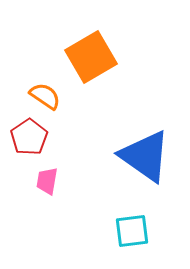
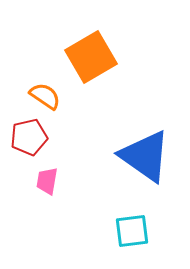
red pentagon: rotated 21 degrees clockwise
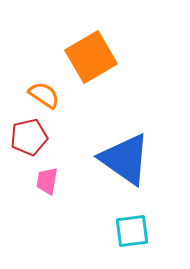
orange semicircle: moved 1 px left, 1 px up
blue triangle: moved 20 px left, 3 px down
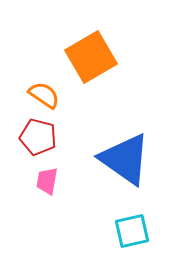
red pentagon: moved 9 px right; rotated 27 degrees clockwise
cyan square: rotated 6 degrees counterclockwise
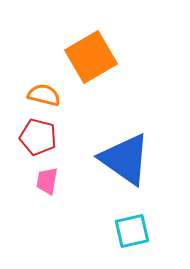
orange semicircle: rotated 20 degrees counterclockwise
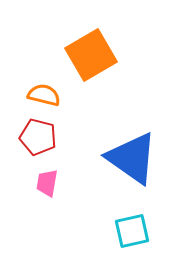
orange square: moved 2 px up
blue triangle: moved 7 px right, 1 px up
pink trapezoid: moved 2 px down
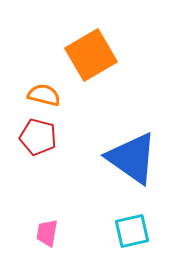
pink trapezoid: moved 50 px down
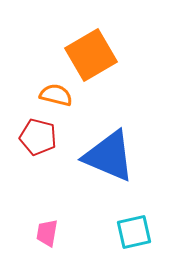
orange semicircle: moved 12 px right
blue triangle: moved 23 px left, 2 px up; rotated 12 degrees counterclockwise
cyan square: moved 2 px right, 1 px down
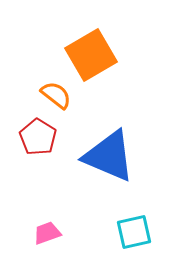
orange semicircle: rotated 24 degrees clockwise
red pentagon: rotated 18 degrees clockwise
pink trapezoid: rotated 60 degrees clockwise
